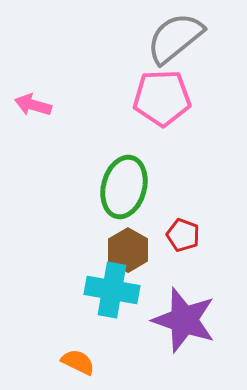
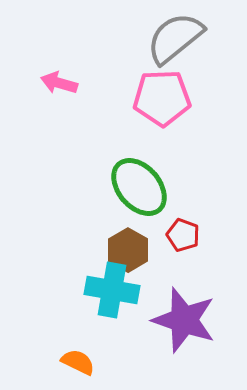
pink arrow: moved 26 px right, 22 px up
green ellipse: moved 15 px right; rotated 56 degrees counterclockwise
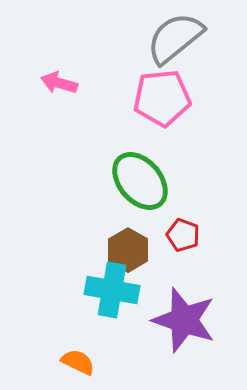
pink pentagon: rotated 4 degrees counterclockwise
green ellipse: moved 1 px right, 6 px up
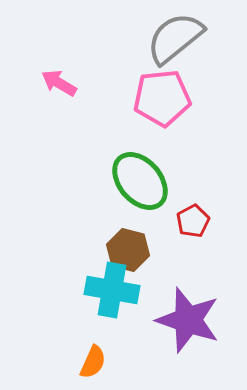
pink arrow: rotated 15 degrees clockwise
red pentagon: moved 10 px right, 14 px up; rotated 24 degrees clockwise
brown hexagon: rotated 15 degrees counterclockwise
purple star: moved 4 px right
orange semicircle: moved 15 px right; rotated 88 degrees clockwise
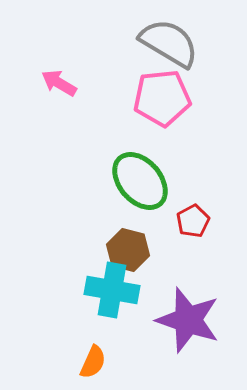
gray semicircle: moved 6 px left, 5 px down; rotated 70 degrees clockwise
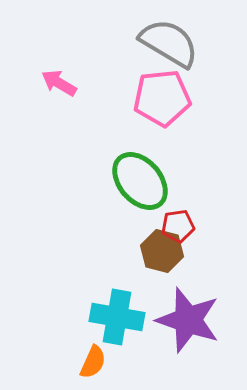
red pentagon: moved 15 px left, 5 px down; rotated 20 degrees clockwise
brown hexagon: moved 34 px right, 1 px down
cyan cross: moved 5 px right, 27 px down
